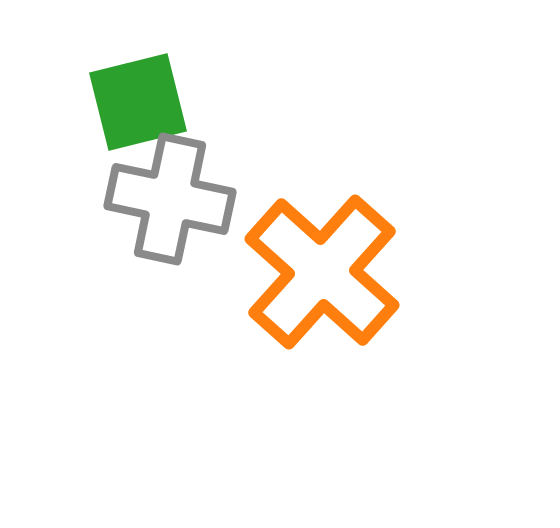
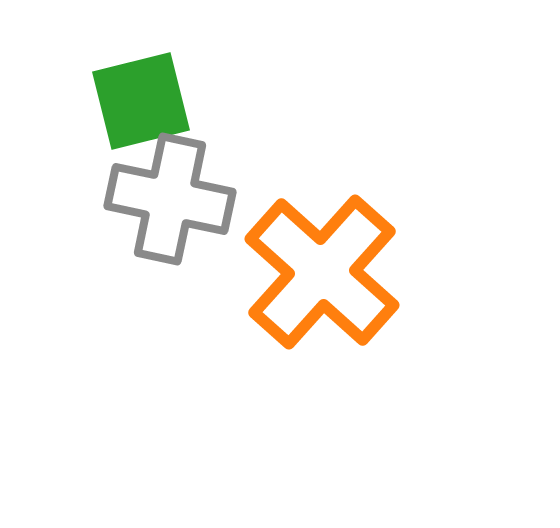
green square: moved 3 px right, 1 px up
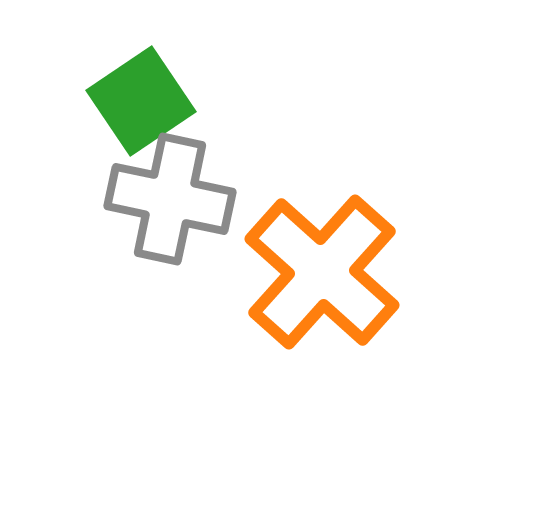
green square: rotated 20 degrees counterclockwise
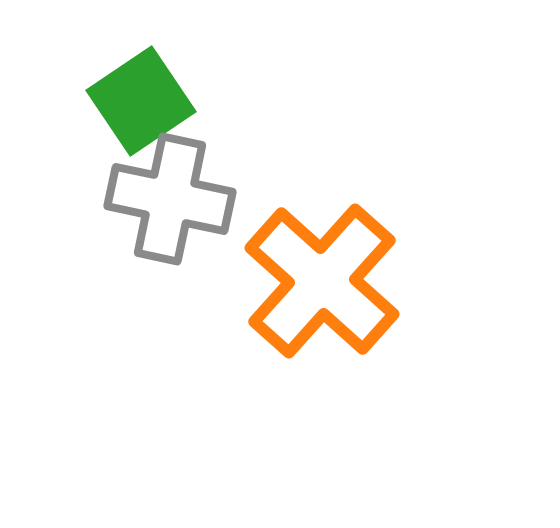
orange cross: moved 9 px down
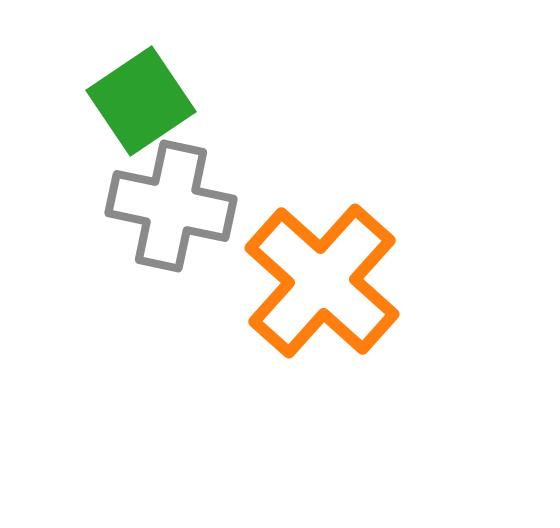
gray cross: moved 1 px right, 7 px down
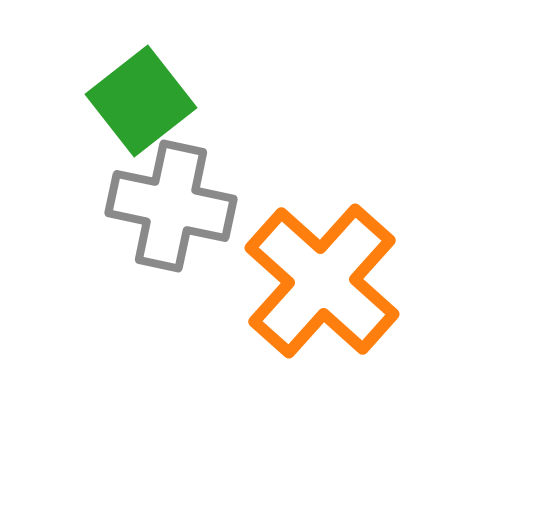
green square: rotated 4 degrees counterclockwise
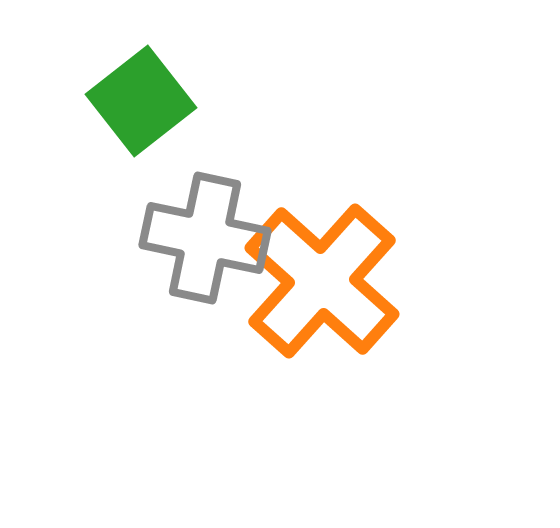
gray cross: moved 34 px right, 32 px down
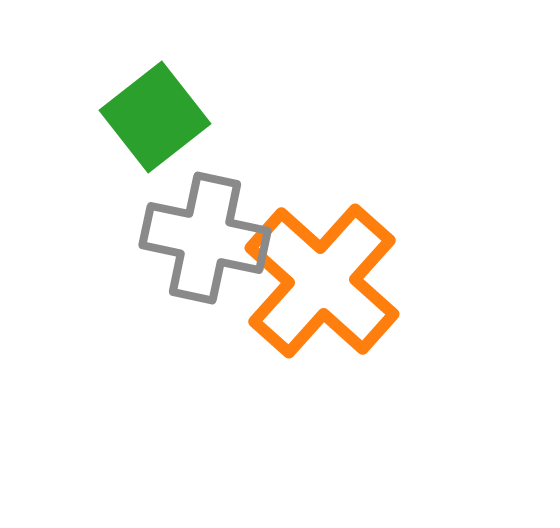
green square: moved 14 px right, 16 px down
